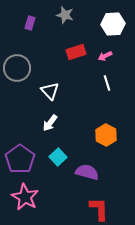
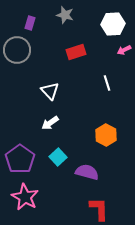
pink arrow: moved 19 px right, 6 px up
gray circle: moved 18 px up
white arrow: rotated 18 degrees clockwise
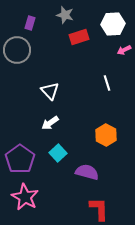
red rectangle: moved 3 px right, 15 px up
cyan square: moved 4 px up
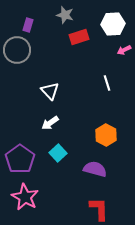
purple rectangle: moved 2 px left, 2 px down
purple semicircle: moved 8 px right, 3 px up
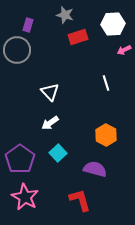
red rectangle: moved 1 px left
white line: moved 1 px left
white triangle: moved 1 px down
red L-shape: moved 19 px left, 9 px up; rotated 15 degrees counterclockwise
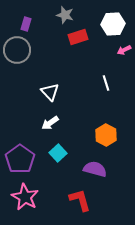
purple rectangle: moved 2 px left, 1 px up
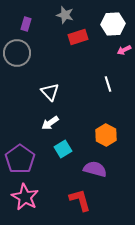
gray circle: moved 3 px down
white line: moved 2 px right, 1 px down
cyan square: moved 5 px right, 4 px up; rotated 12 degrees clockwise
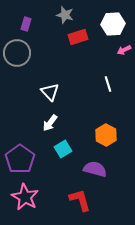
white arrow: rotated 18 degrees counterclockwise
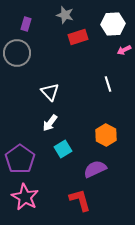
purple semicircle: rotated 40 degrees counterclockwise
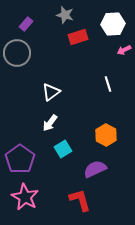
purple rectangle: rotated 24 degrees clockwise
white triangle: moved 1 px right; rotated 36 degrees clockwise
